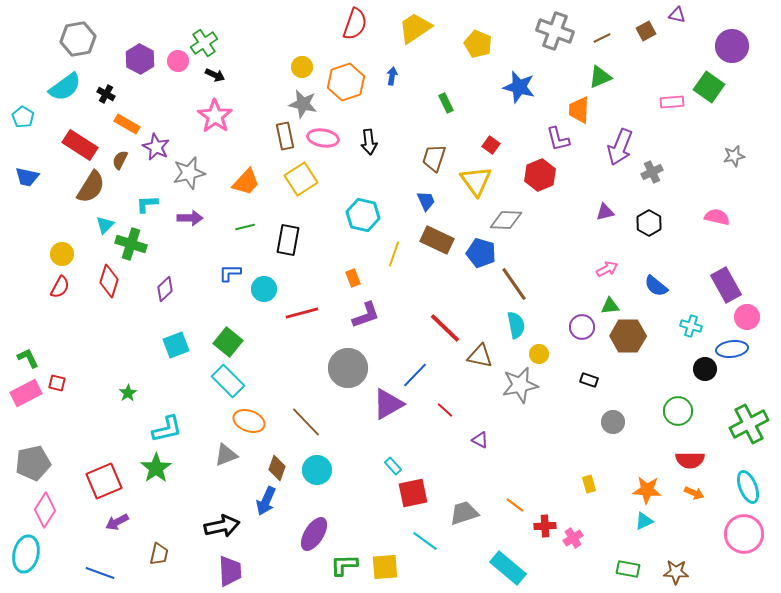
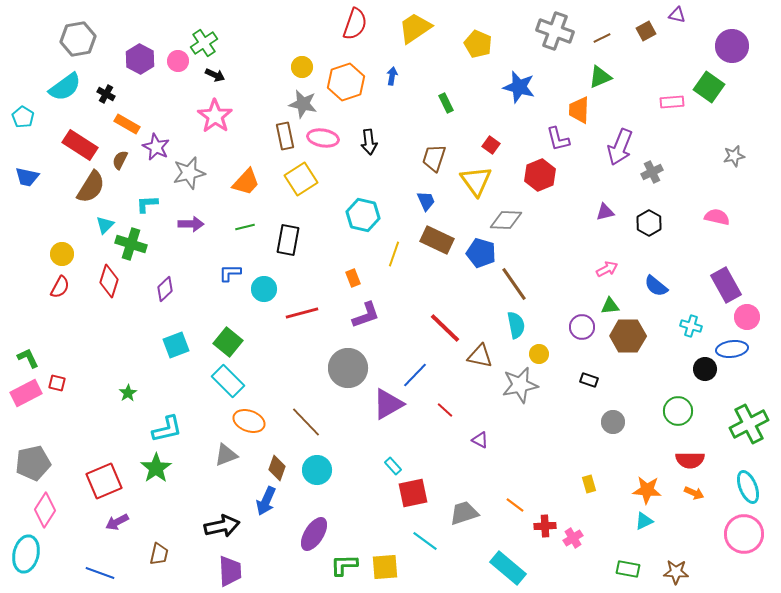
purple arrow at (190, 218): moved 1 px right, 6 px down
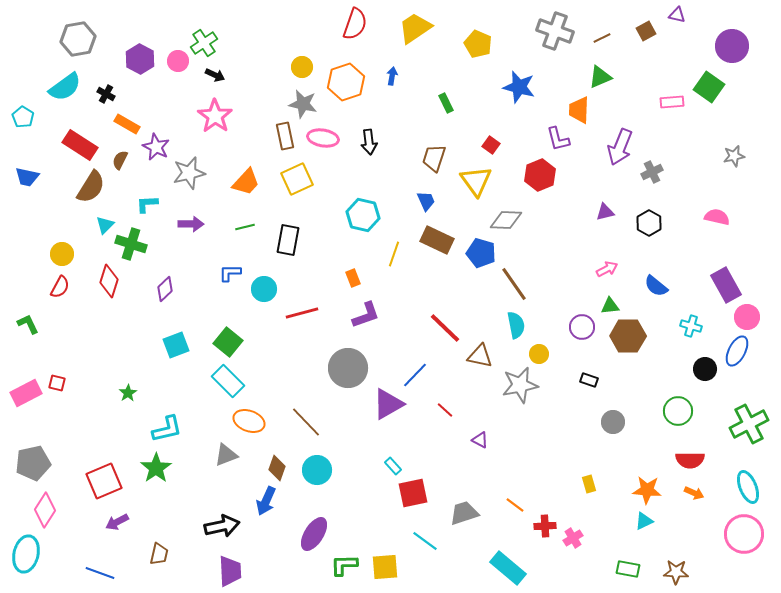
yellow square at (301, 179): moved 4 px left; rotated 8 degrees clockwise
blue ellipse at (732, 349): moved 5 px right, 2 px down; rotated 56 degrees counterclockwise
green L-shape at (28, 358): moved 34 px up
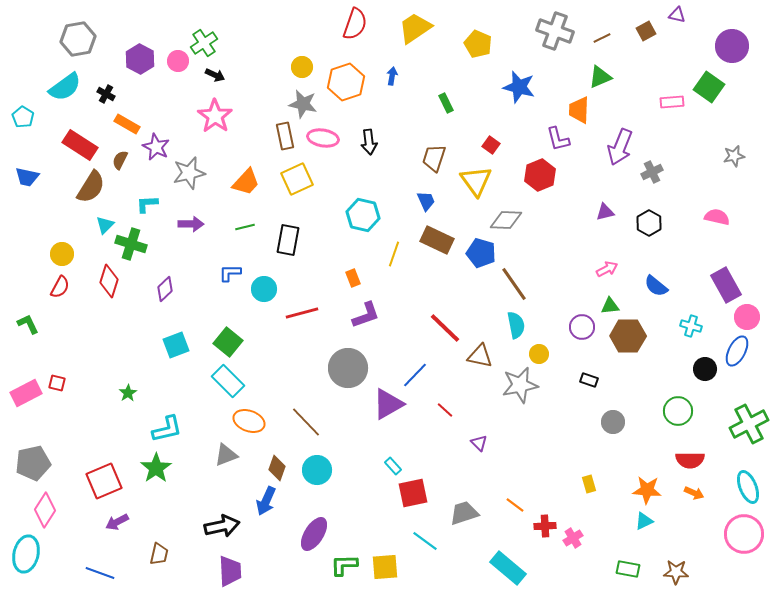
purple triangle at (480, 440): moved 1 px left, 3 px down; rotated 18 degrees clockwise
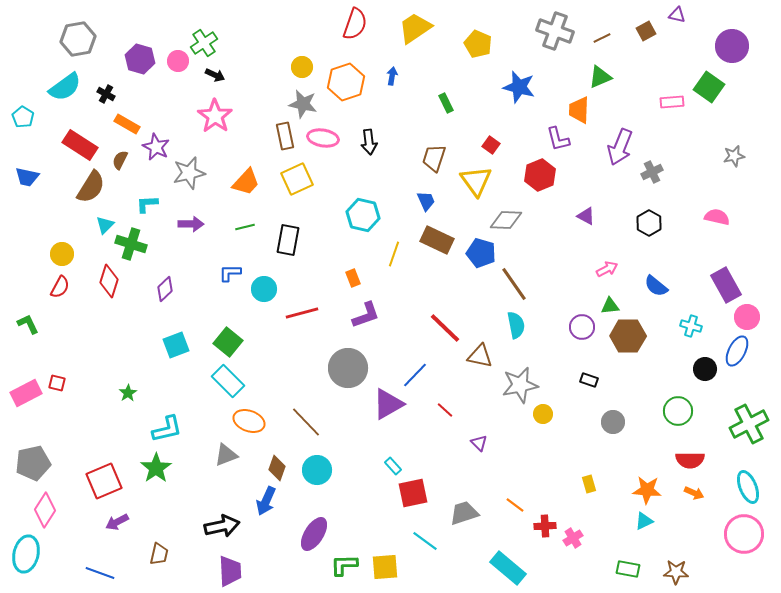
purple hexagon at (140, 59): rotated 12 degrees counterclockwise
purple triangle at (605, 212): moved 19 px left, 4 px down; rotated 42 degrees clockwise
yellow circle at (539, 354): moved 4 px right, 60 px down
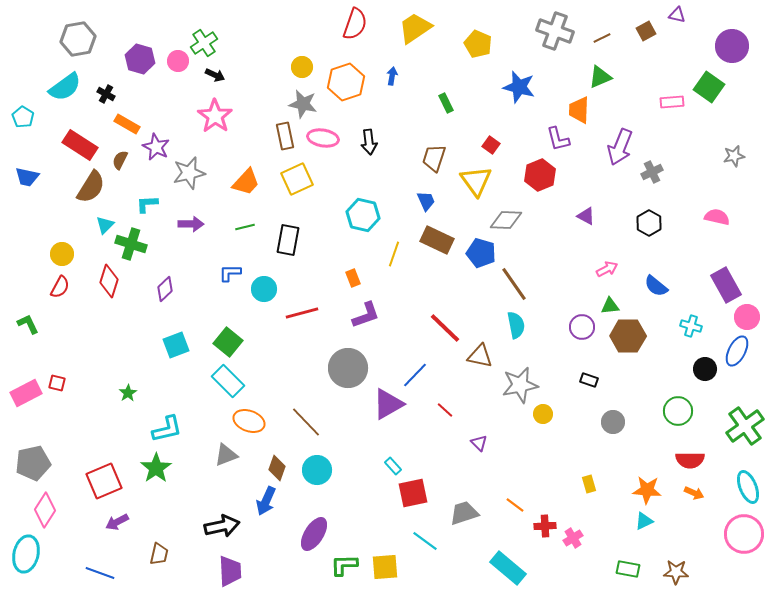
green cross at (749, 424): moved 4 px left, 2 px down; rotated 9 degrees counterclockwise
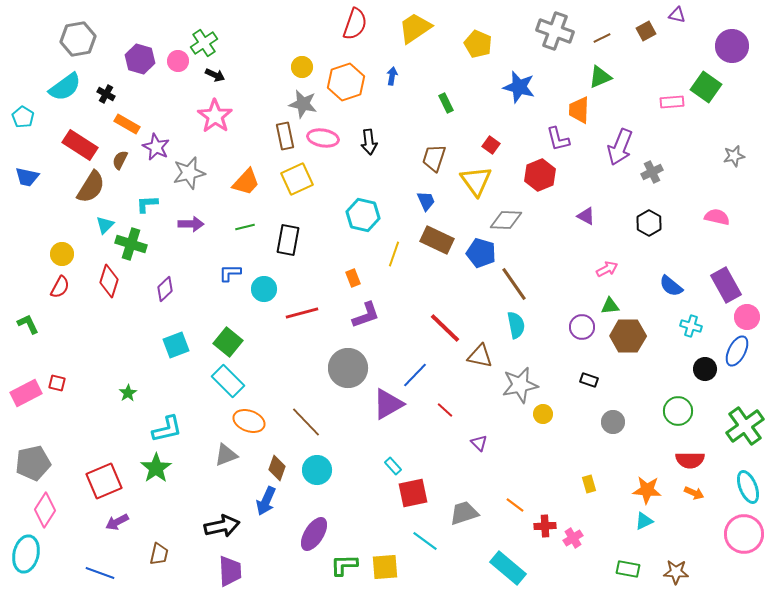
green square at (709, 87): moved 3 px left
blue semicircle at (656, 286): moved 15 px right
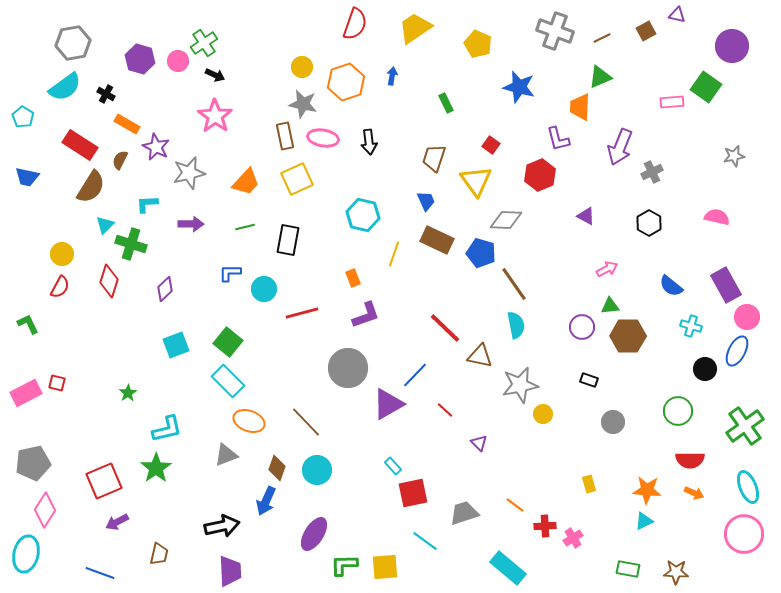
gray hexagon at (78, 39): moved 5 px left, 4 px down
orange trapezoid at (579, 110): moved 1 px right, 3 px up
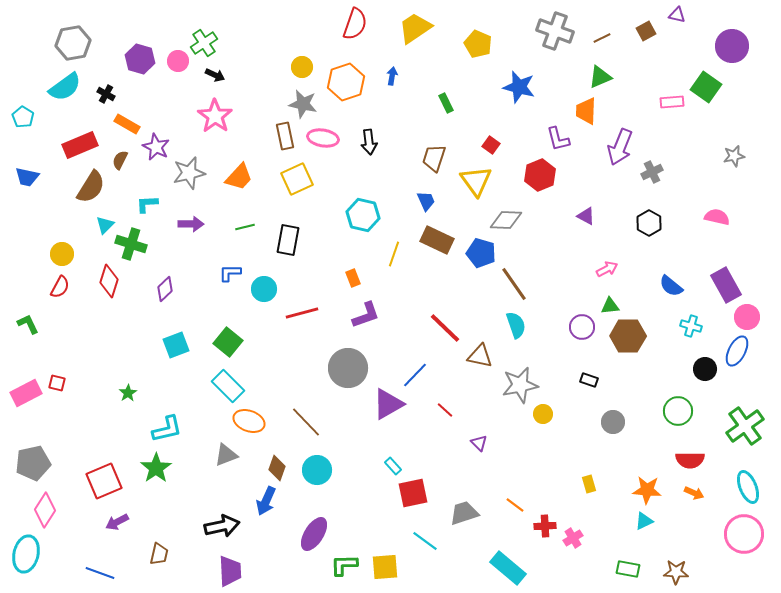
orange trapezoid at (580, 107): moved 6 px right, 4 px down
red rectangle at (80, 145): rotated 56 degrees counterclockwise
orange trapezoid at (246, 182): moved 7 px left, 5 px up
cyan semicircle at (516, 325): rotated 8 degrees counterclockwise
cyan rectangle at (228, 381): moved 5 px down
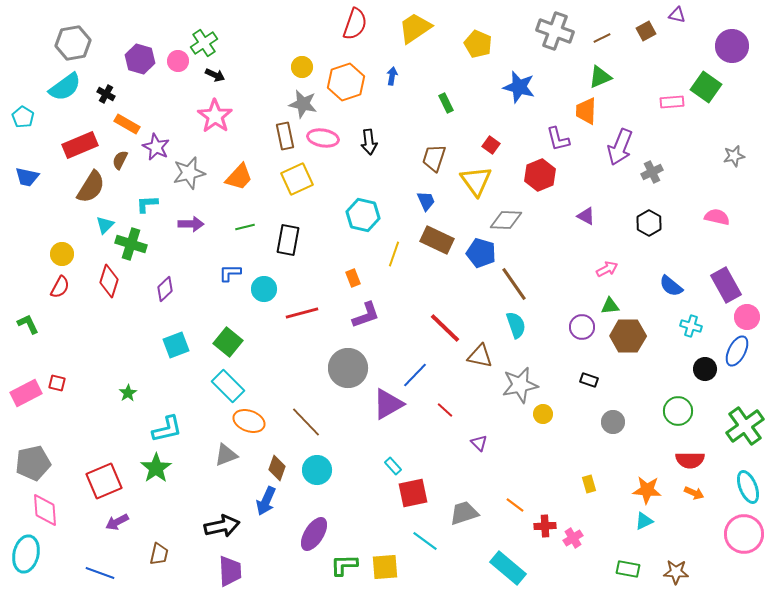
pink diamond at (45, 510): rotated 36 degrees counterclockwise
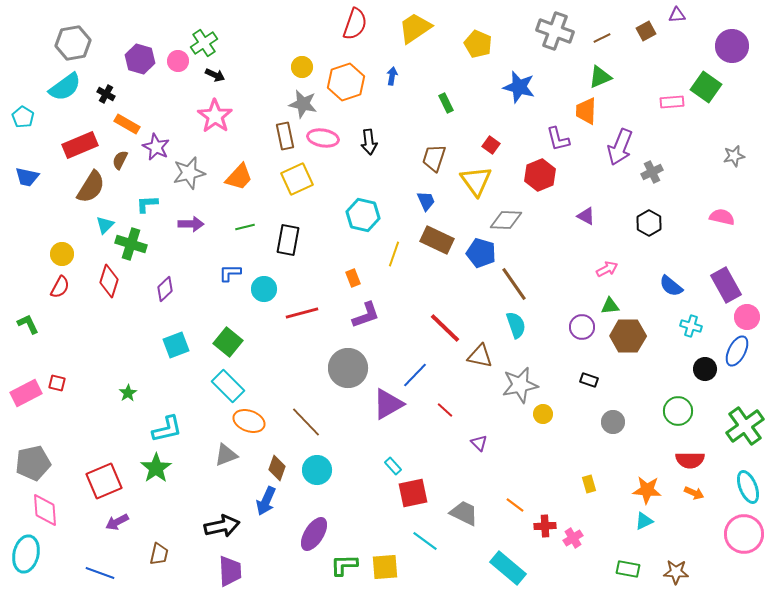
purple triangle at (677, 15): rotated 18 degrees counterclockwise
pink semicircle at (717, 217): moved 5 px right
gray trapezoid at (464, 513): rotated 44 degrees clockwise
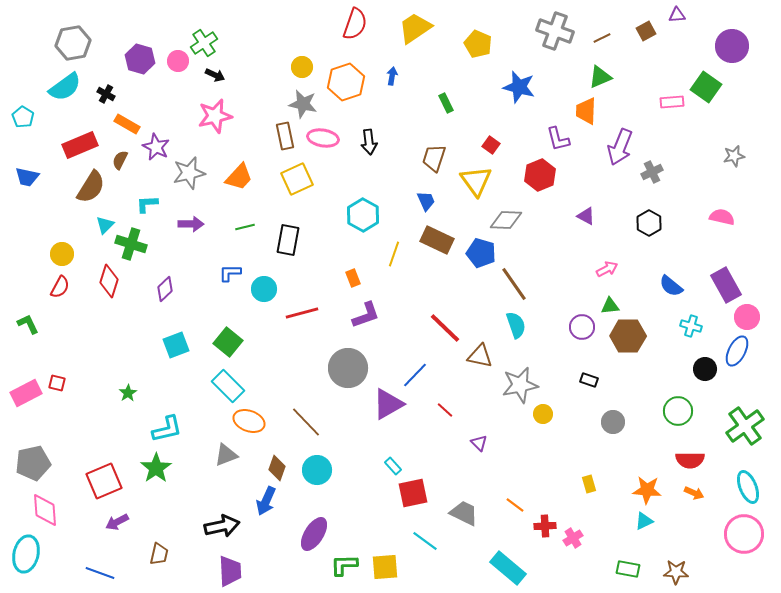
pink star at (215, 116): rotated 24 degrees clockwise
cyan hexagon at (363, 215): rotated 16 degrees clockwise
